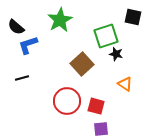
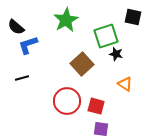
green star: moved 6 px right
purple square: rotated 14 degrees clockwise
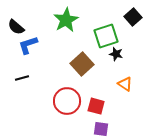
black square: rotated 36 degrees clockwise
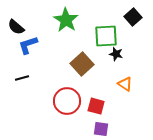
green star: rotated 10 degrees counterclockwise
green square: rotated 15 degrees clockwise
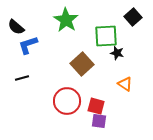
black star: moved 1 px right, 1 px up
purple square: moved 2 px left, 8 px up
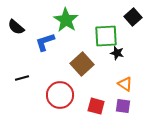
blue L-shape: moved 17 px right, 3 px up
red circle: moved 7 px left, 6 px up
purple square: moved 24 px right, 15 px up
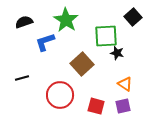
black semicircle: moved 8 px right, 5 px up; rotated 120 degrees clockwise
purple square: rotated 21 degrees counterclockwise
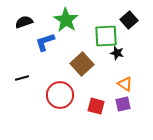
black square: moved 4 px left, 3 px down
purple square: moved 2 px up
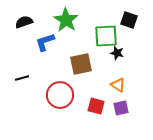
black square: rotated 30 degrees counterclockwise
brown square: moved 1 px left; rotated 30 degrees clockwise
orange triangle: moved 7 px left, 1 px down
purple square: moved 2 px left, 4 px down
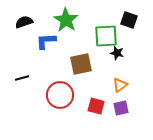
blue L-shape: moved 1 px right, 1 px up; rotated 15 degrees clockwise
orange triangle: moved 2 px right; rotated 49 degrees clockwise
